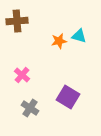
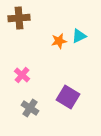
brown cross: moved 2 px right, 3 px up
cyan triangle: rotated 42 degrees counterclockwise
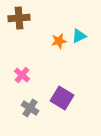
purple square: moved 6 px left, 1 px down
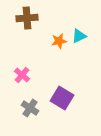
brown cross: moved 8 px right
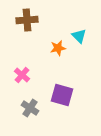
brown cross: moved 2 px down
cyan triangle: rotated 49 degrees counterclockwise
orange star: moved 1 px left, 7 px down
purple square: moved 3 px up; rotated 15 degrees counterclockwise
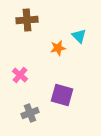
pink cross: moved 2 px left
gray cross: moved 5 px down; rotated 36 degrees clockwise
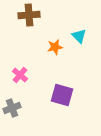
brown cross: moved 2 px right, 5 px up
orange star: moved 3 px left, 1 px up
gray cross: moved 18 px left, 5 px up
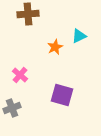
brown cross: moved 1 px left, 1 px up
cyan triangle: rotated 49 degrees clockwise
orange star: rotated 14 degrees counterclockwise
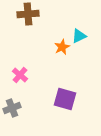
orange star: moved 7 px right
purple square: moved 3 px right, 4 px down
